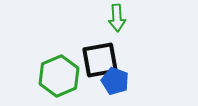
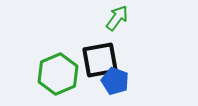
green arrow: rotated 140 degrees counterclockwise
green hexagon: moved 1 px left, 2 px up
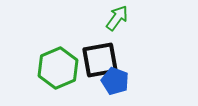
green hexagon: moved 6 px up
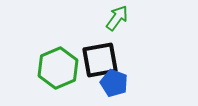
blue pentagon: moved 1 px left, 2 px down
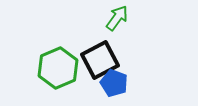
black square: rotated 18 degrees counterclockwise
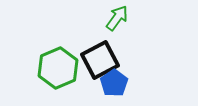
blue pentagon: rotated 16 degrees clockwise
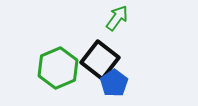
black square: rotated 24 degrees counterclockwise
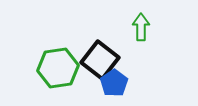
green arrow: moved 24 px right, 9 px down; rotated 36 degrees counterclockwise
green hexagon: rotated 15 degrees clockwise
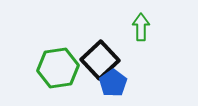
black square: rotated 9 degrees clockwise
blue pentagon: moved 1 px left
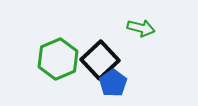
green arrow: moved 1 px down; rotated 104 degrees clockwise
green hexagon: moved 9 px up; rotated 15 degrees counterclockwise
